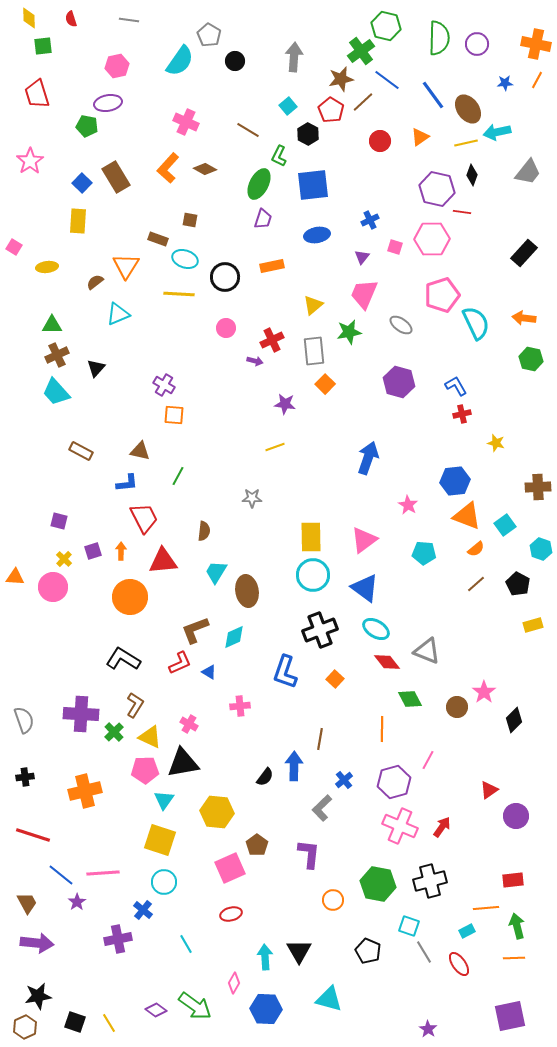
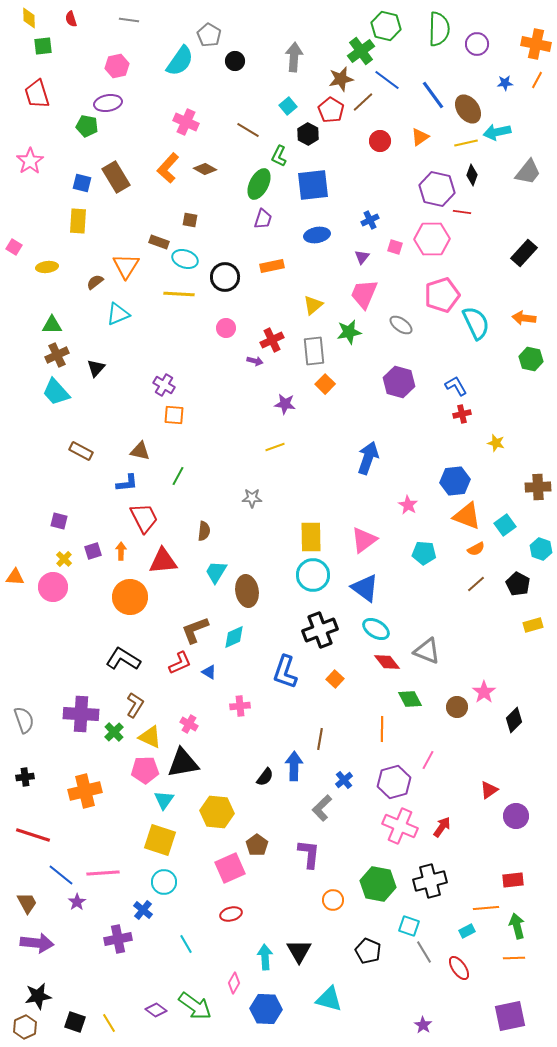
green semicircle at (439, 38): moved 9 px up
blue square at (82, 183): rotated 30 degrees counterclockwise
brown rectangle at (158, 239): moved 1 px right, 3 px down
orange semicircle at (476, 549): rotated 12 degrees clockwise
red ellipse at (459, 964): moved 4 px down
purple star at (428, 1029): moved 5 px left, 4 px up
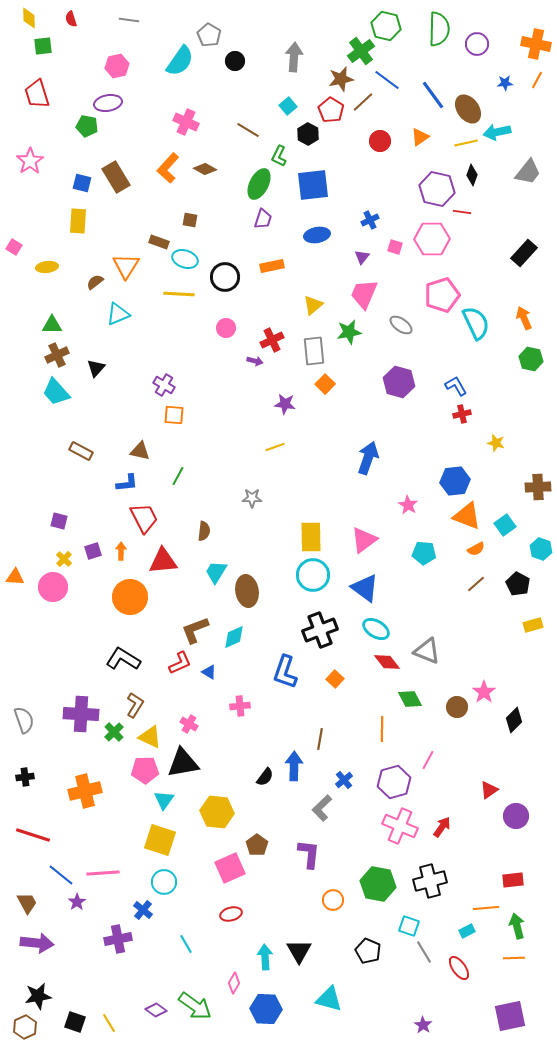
orange arrow at (524, 318): rotated 60 degrees clockwise
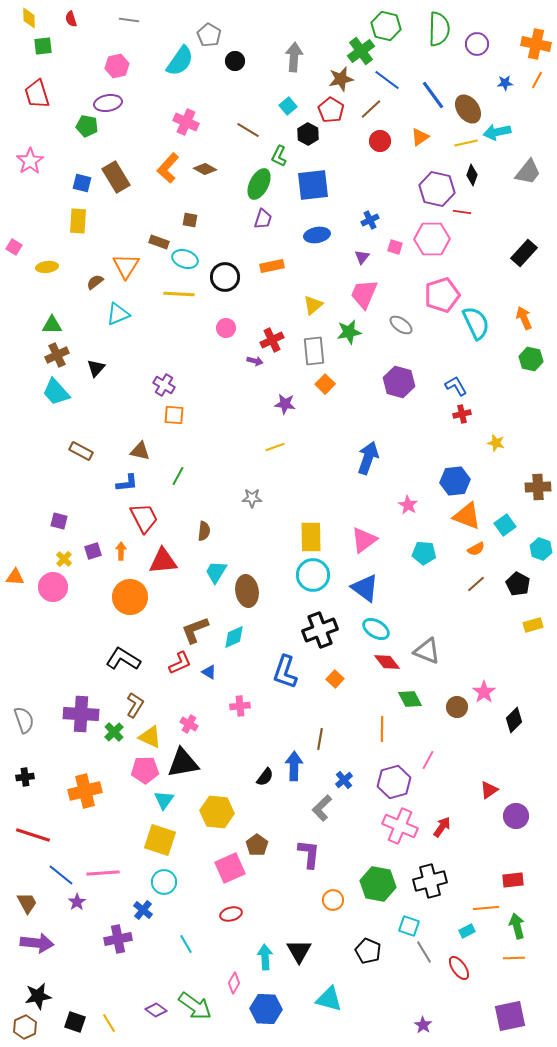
brown line at (363, 102): moved 8 px right, 7 px down
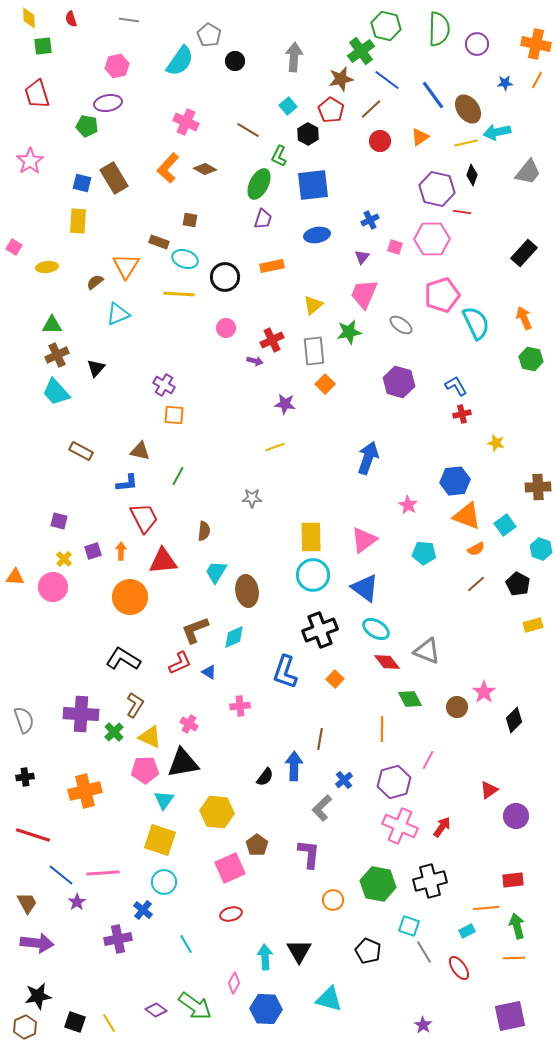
brown rectangle at (116, 177): moved 2 px left, 1 px down
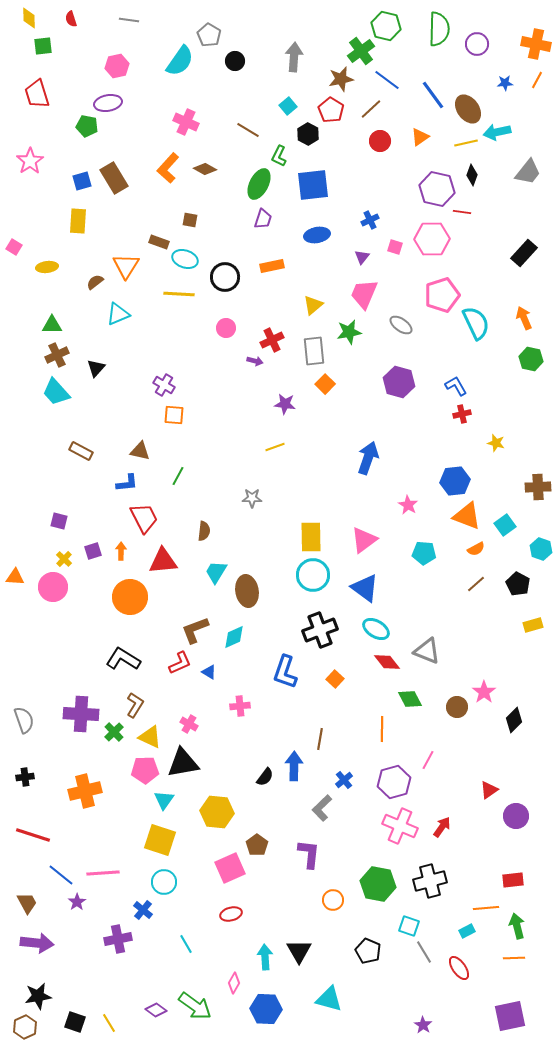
blue square at (82, 183): moved 2 px up; rotated 30 degrees counterclockwise
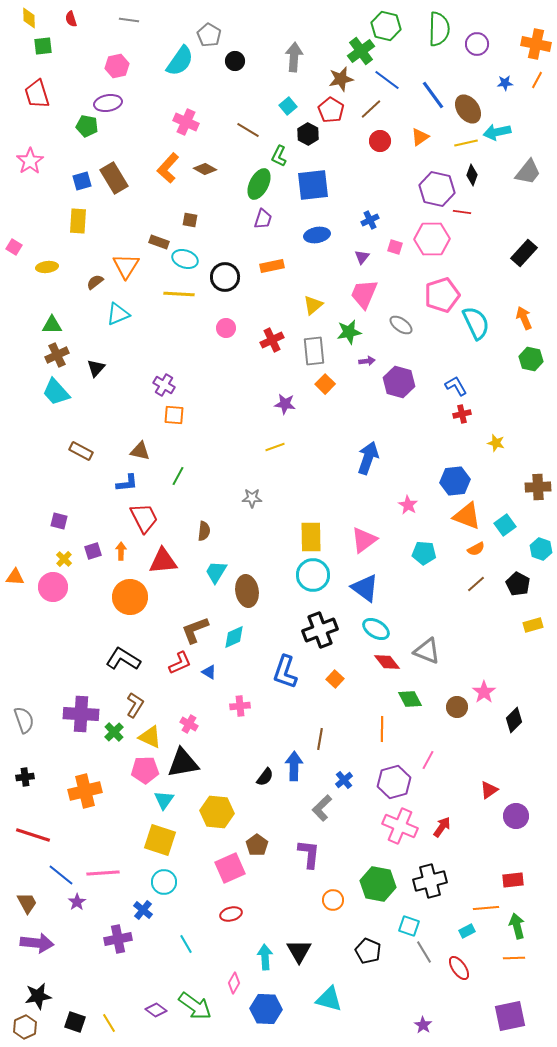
purple arrow at (255, 361): moved 112 px right; rotated 21 degrees counterclockwise
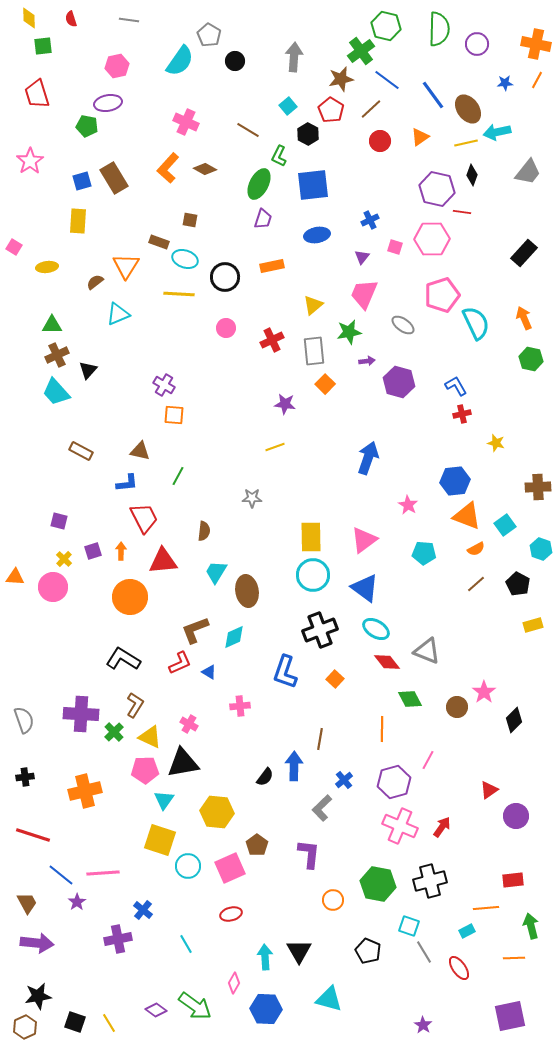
gray ellipse at (401, 325): moved 2 px right
black triangle at (96, 368): moved 8 px left, 2 px down
cyan circle at (164, 882): moved 24 px right, 16 px up
green arrow at (517, 926): moved 14 px right
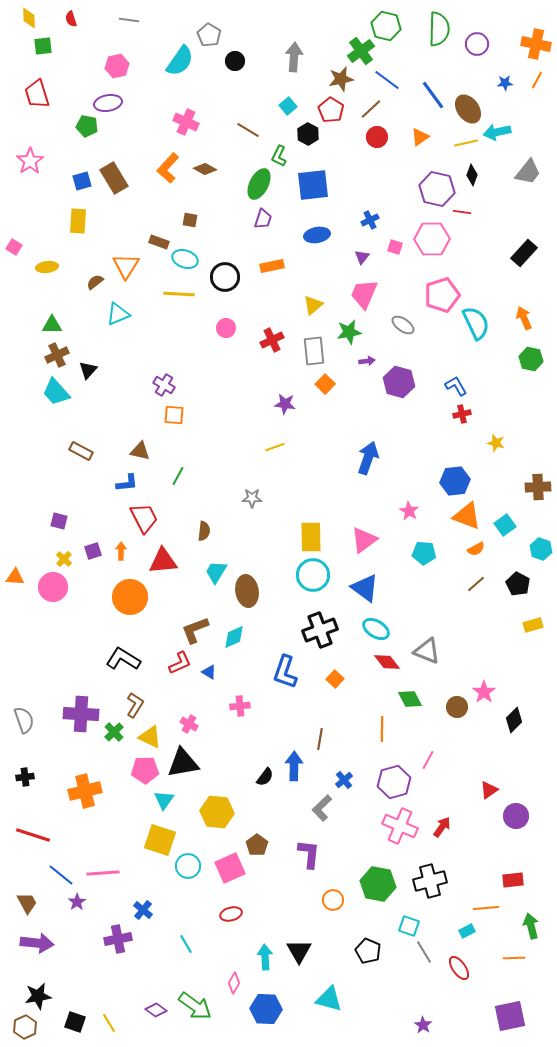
red circle at (380, 141): moved 3 px left, 4 px up
pink star at (408, 505): moved 1 px right, 6 px down
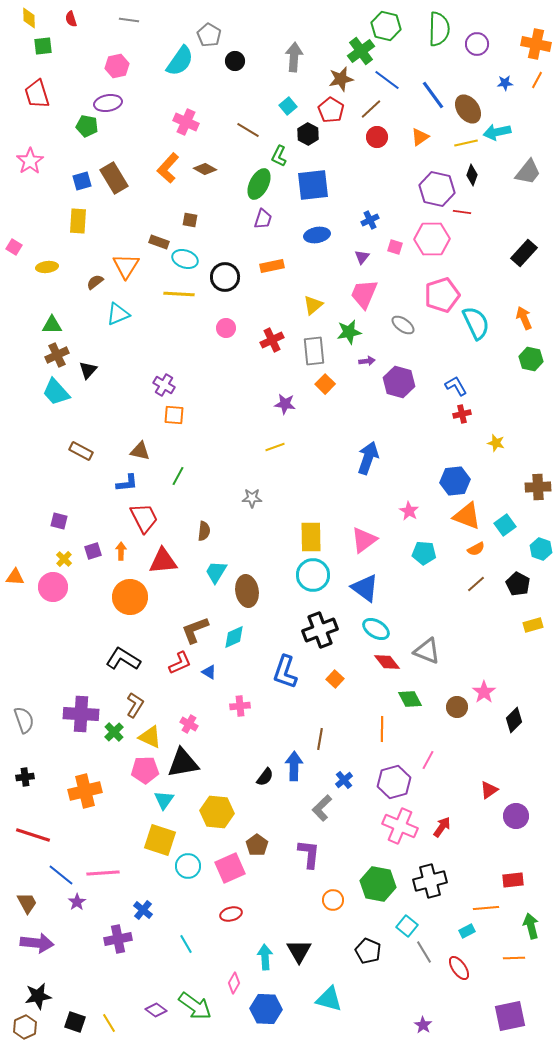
cyan square at (409, 926): moved 2 px left; rotated 20 degrees clockwise
